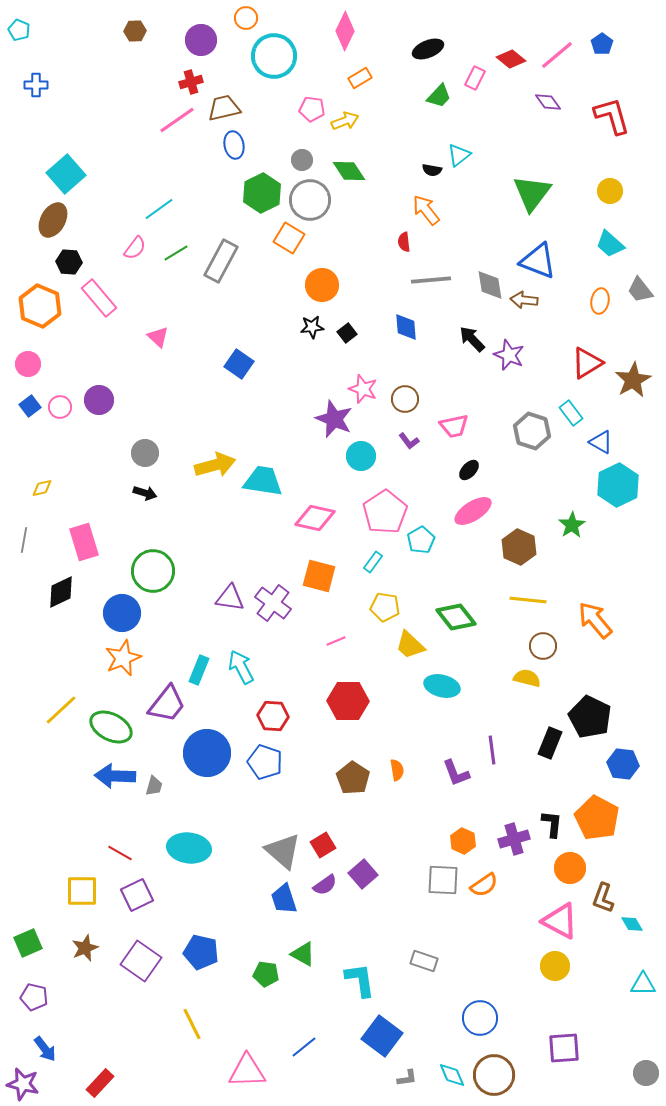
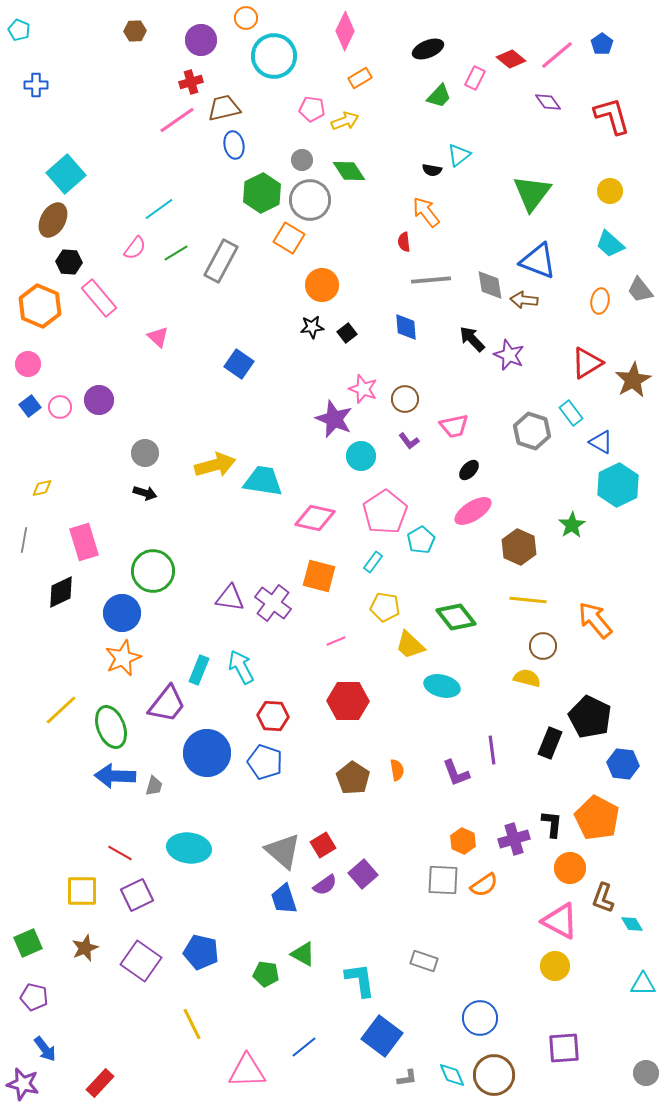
orange arrow at (426, 210): moved 2 px down
green ellipse at (111, 727): rotated 42 degrees clockwise
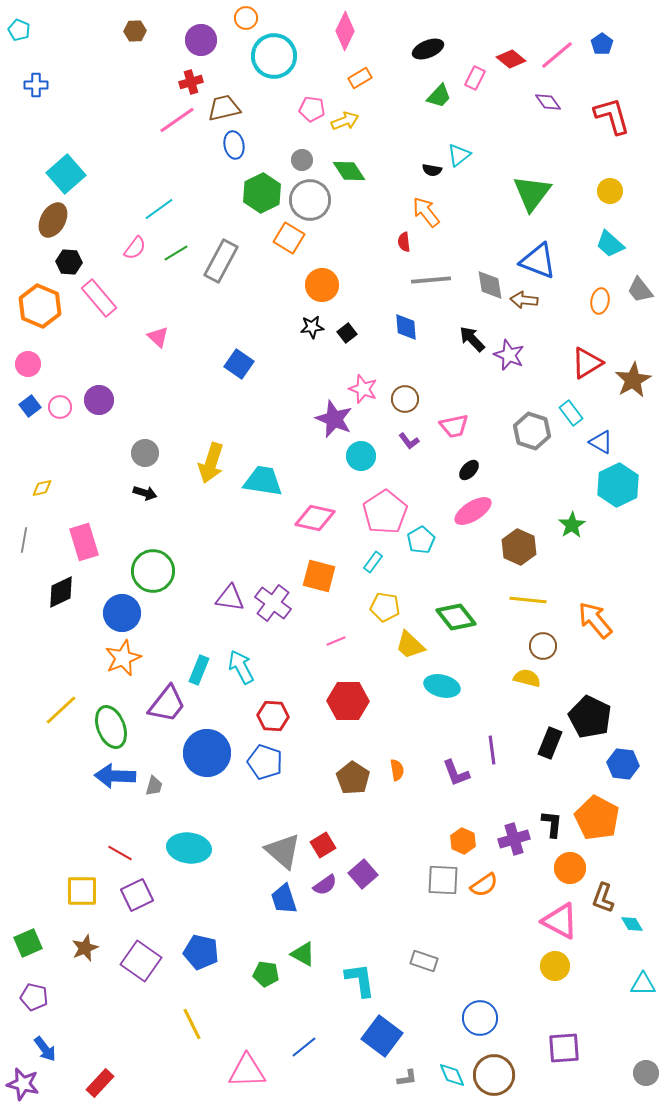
yellow arrow at (215, 465): moved 4 px left, 2 px up; rotated 123 degrees clockwise
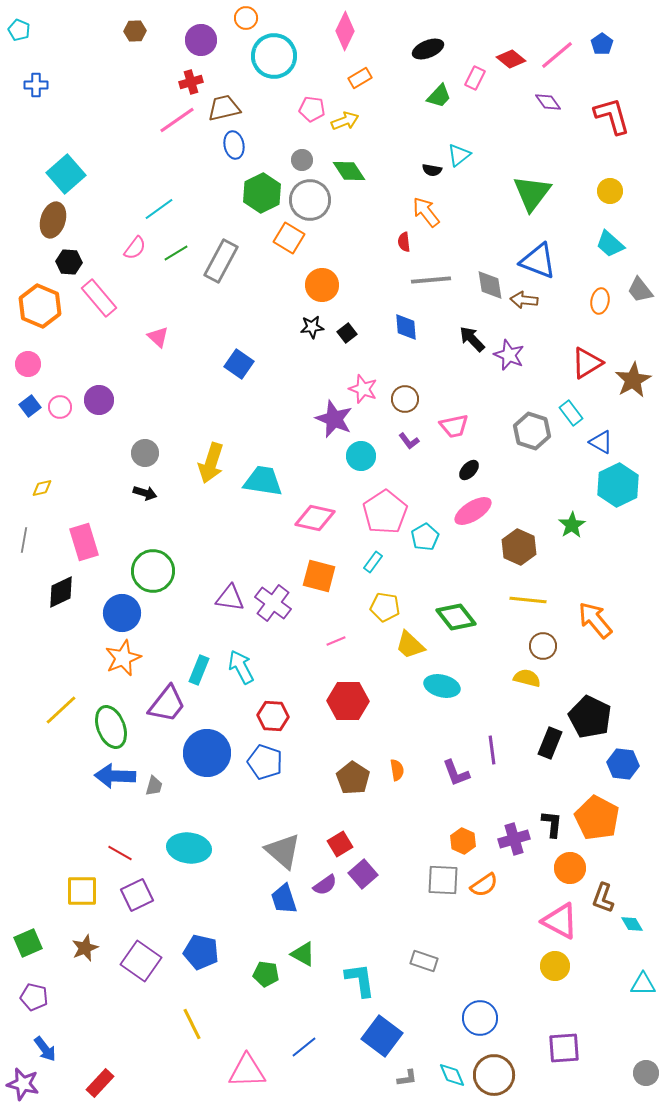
brown ellipse at (53, 220): rotated 12 degrees counterclockwise
cyan pentagon at (421, 540): moved 4 px right, 3 px up
red square at (323, 845): moved 17 px right, 1 px up
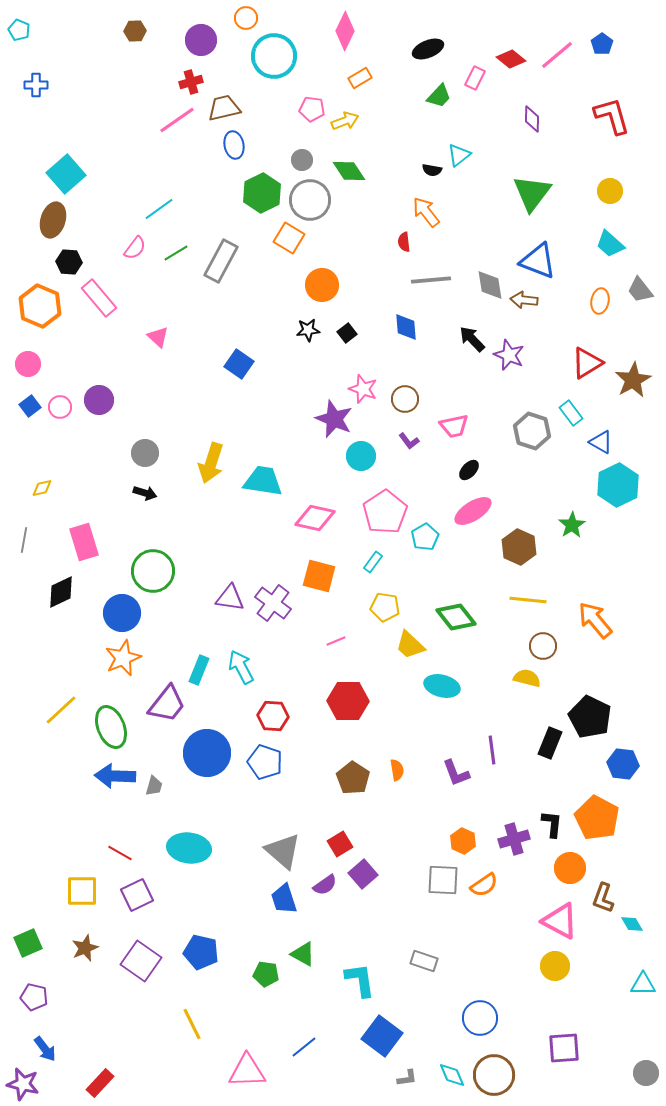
purple diamond at (548, 102): moved 16 px left, 17 px down; rotated 36 degrees clockwise
black star at (312, 327): moved 4 px left, 3 px down
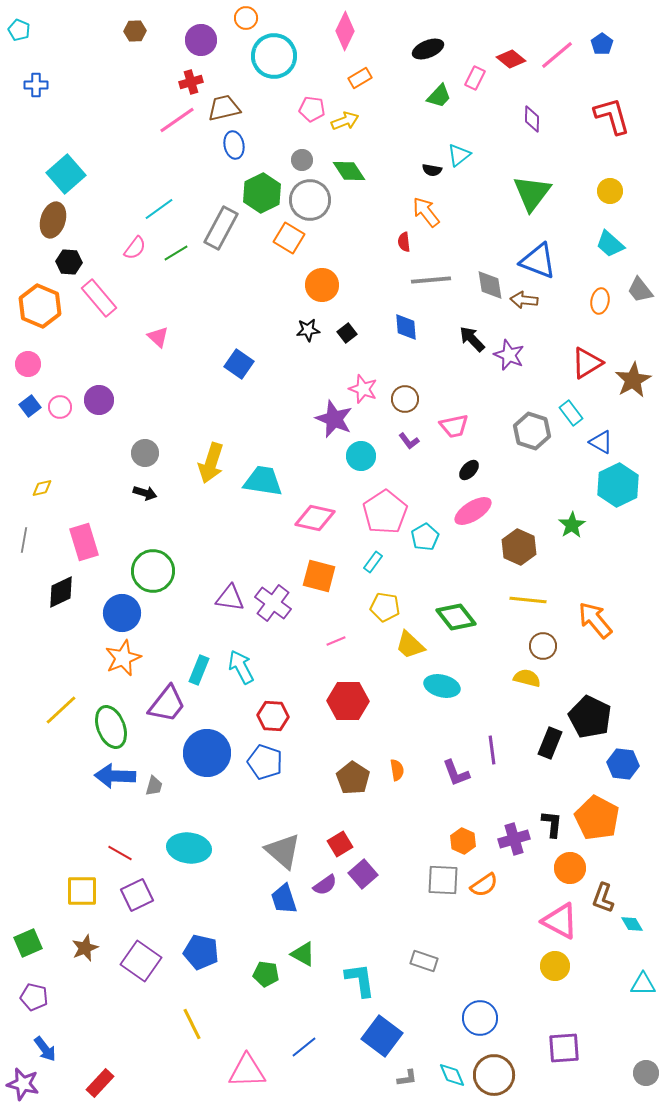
gray rectangle at (221, 261): moved 33 px up
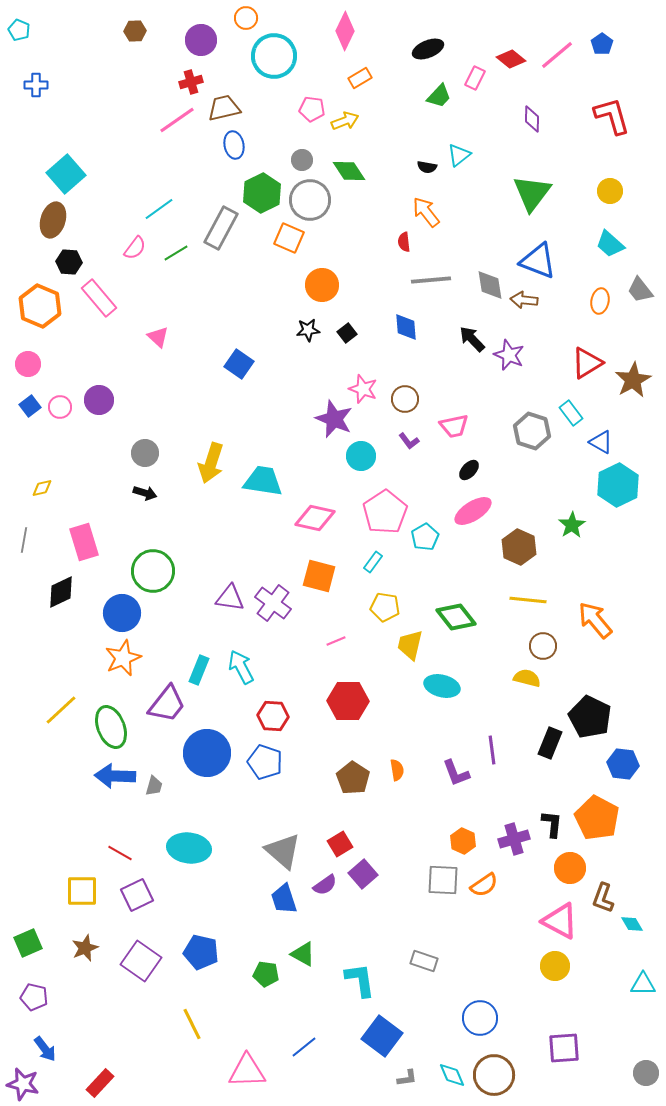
black semicircle at (432, 170): moved 5 px left, 3 px up
orange square at (289, 238): rotated 8 degrees counterclockwise
yellow trapezoid at (410, 645): rotated 60 degrees clockwise
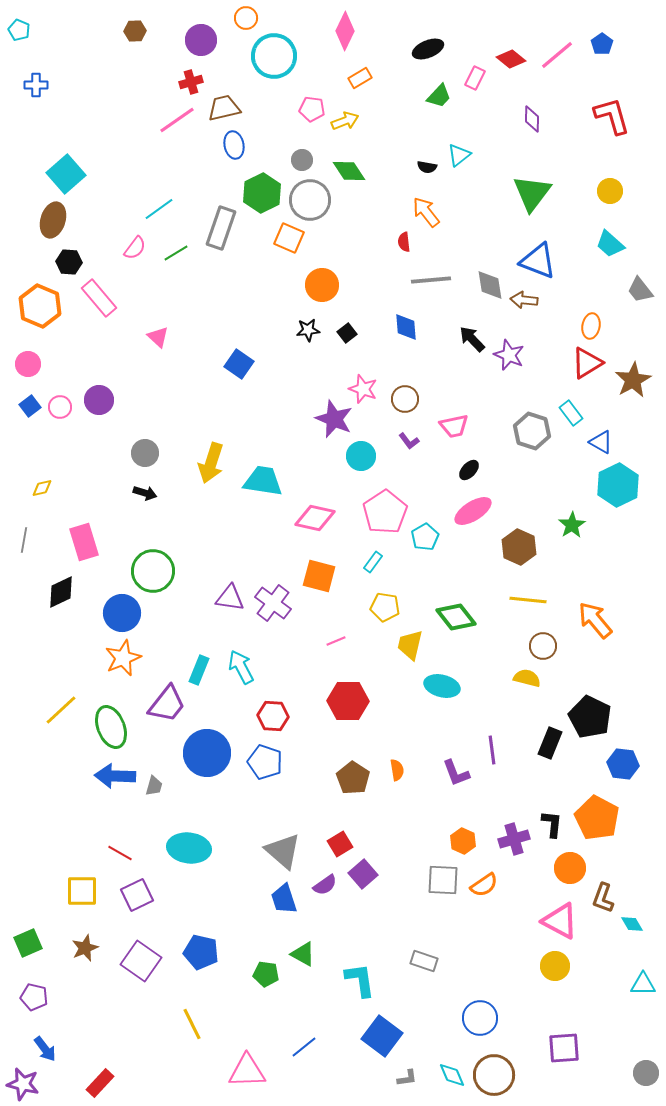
gray rectangle at (221, 228): rotated 9 degrees counterclockwise
orange ellipse at (600, 301): moved 9 px left, 25 px down
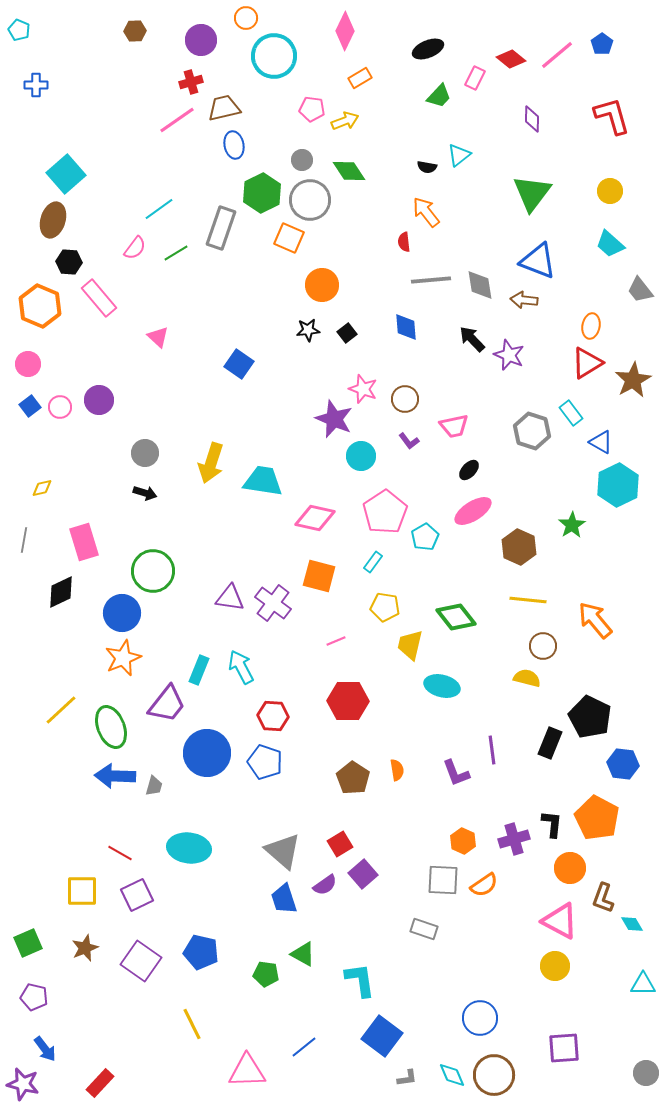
gray diamond at (490, 285): moved 10 px left
gray rectangle at (424, 961): moved 32 px up
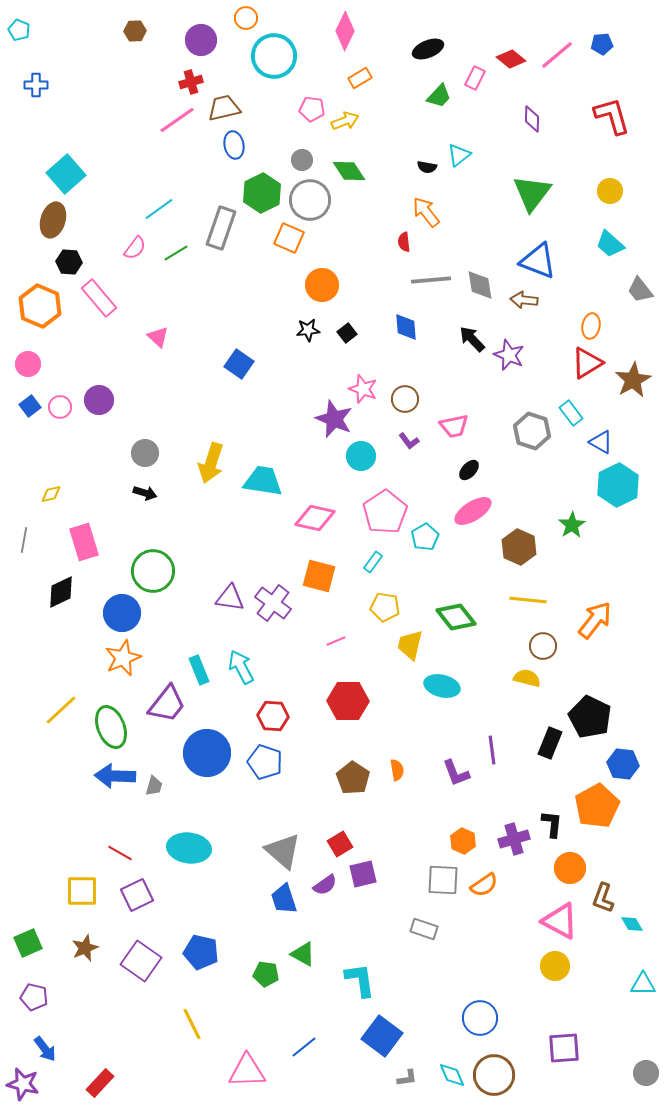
blue pentagon at (602, 44): rotated 30 degrees clockwise
yellow diamond at (42, 488): moved 9 px right, 6 px down
orange arrow at (595, 620): rotated 78 degrees clockwise
cyan rectangle at (199, 670): rotated 44 degrees counterclockwise
orange pentagon at (597, 818): moved 12 px up; rotated 15 degrees clockwise
purple square at (363, 874): rotated 28 degrees clockwise
